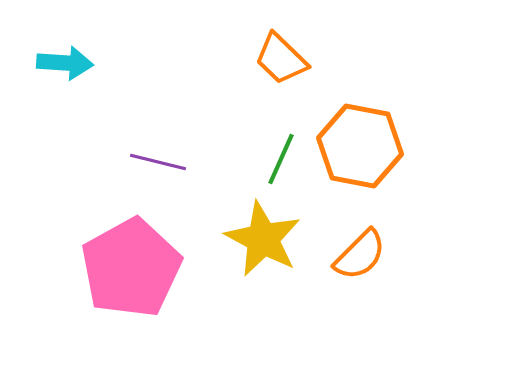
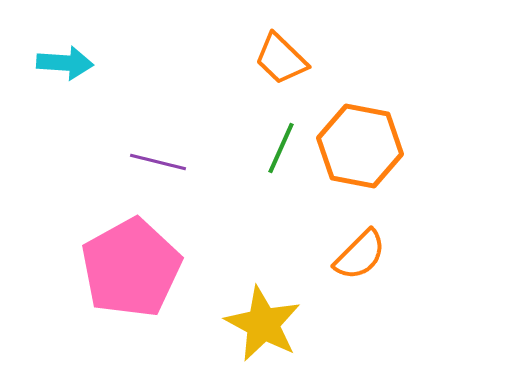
green line: moved 11 px up
yellow star: moved 85 px down
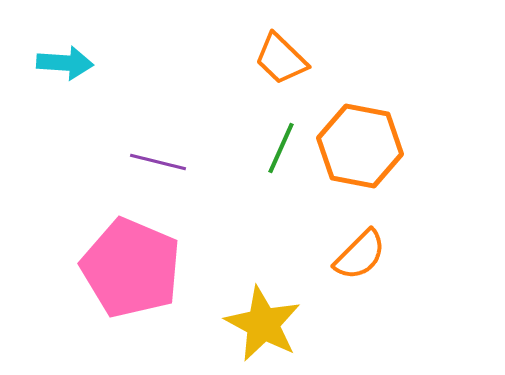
pink pentagon: rotated 20 degrees counterclockwise
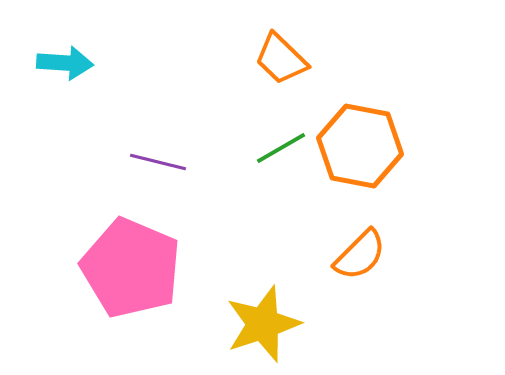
green line: rotated 36 degrees clockwise
yellow star: rotated 26 degrees clockwise
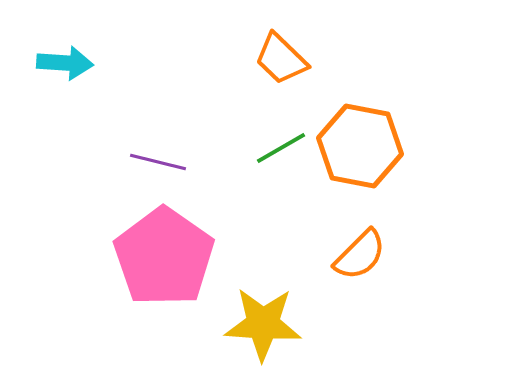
pink pentagon: moved 33 px right, 11 px up; rotated 12 degrees clockwise
yellow star: rotated 22 degrees clockwise
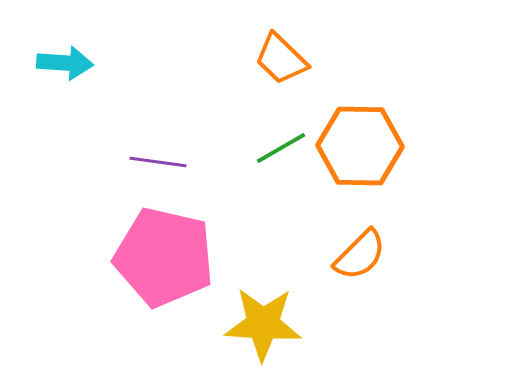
orange hexagon: rotated 10 degrees counterclockwise
purple line: rotated 6 degrees counterclockwise
pink pentagon: rotated 22 degrees counterclockwise
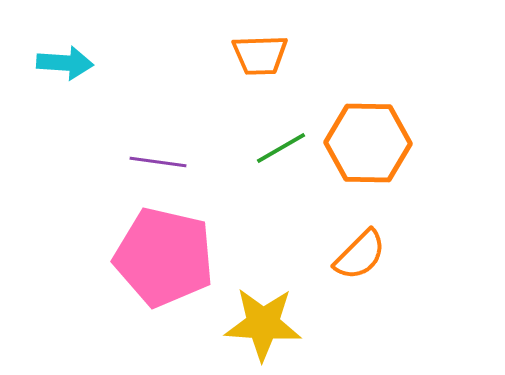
orange trapezoid: moved 21 px left, 4 px up; rotated 46 degrees counterclockwise
orange hexagon: moved 8 px right, 3 px up
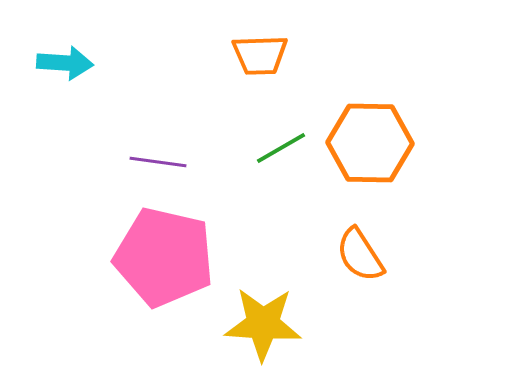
orange hexagon: moved 2 px right
orange semicircle: rotated 102 degrees clockwise
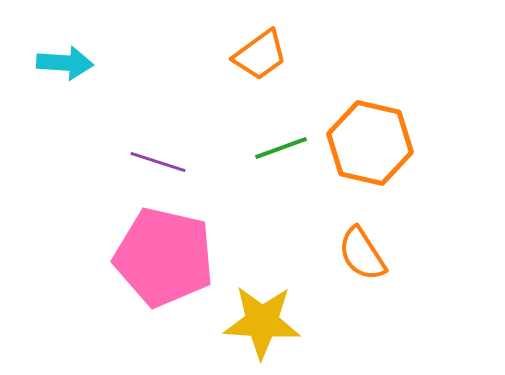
orange trapezoid: rotated 34 degrees counterclockwise
orange hexagon: rotated 12 degrees clockwise
green line: rotated 10 degrees clockwise
purple line: rotated 10 degrees clockwise
orange semicircle: moved 2 px right, 1 px up
yellow star: moved 1 px left, 2 px up
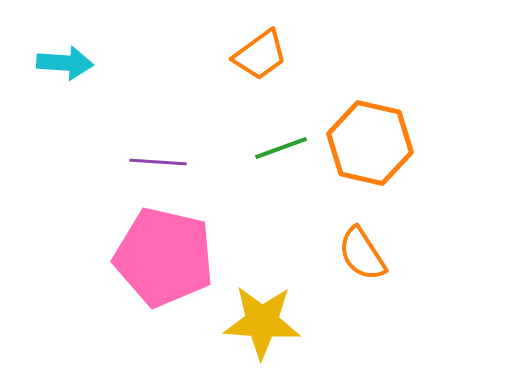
purple line: rotated 14 degrees counterclockwise
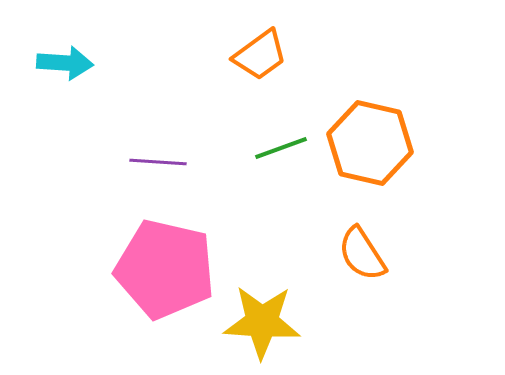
pink pentagon: moved 1 px right, 12 px down
